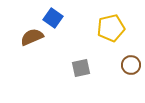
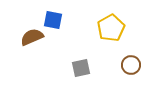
blue square: moved 2 px down; rotated 24 degrees counterclockwise
yellow pentagon: rotated 16 degrees counterclockwise
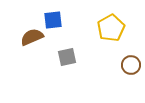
blue square: rotated 18 degrees counterclockwise
gray square: moved 14 px left, 11 px up
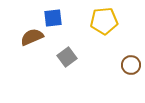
blue square: moved 2 px up
yellow pentagon: moved 7 px left, 7 px up; rotated 24 degrees clockwise
gray square: rotated 24 degrees counterclockwise
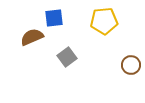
blue square: moved 1 px right
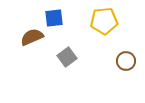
brown circle: moved 5 px left, 4 px up
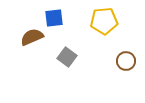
gray square: rotated 18 degrees counterclockwise
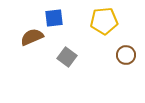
brown circle: moved 6 px up
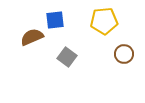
blue square: moved 1 px right, 2 px down
brown circle: moved 2 px left, 1 px up
